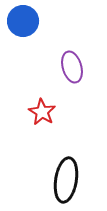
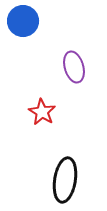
purple ellipse: moved 2 px right
black ellipse: moved 1 px left
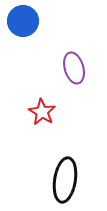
purple ellipse: moved 1 px down
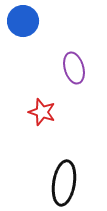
red star: rotated 12 degrees counterclockwise
black ellipse: moved 1 px left, 3 px down
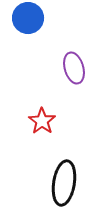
blue circle: moved 5 px right, 3 px up
red star: moved 9 px down; rotated 16 degrees clockwise
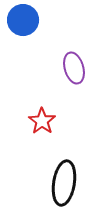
blue circle: moved 5 px left, 2 px down
